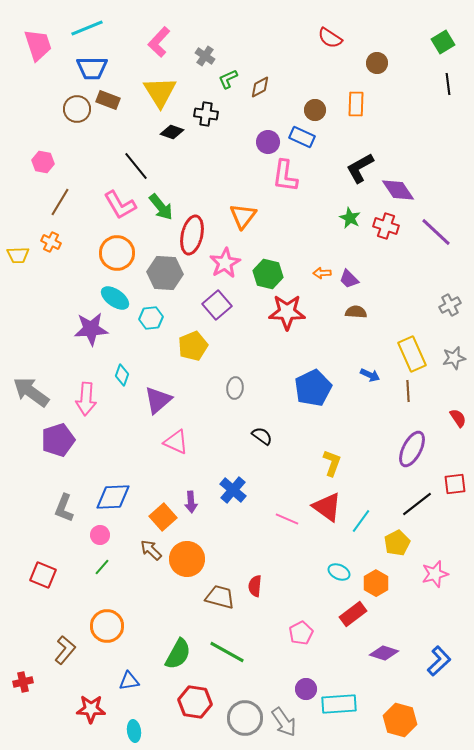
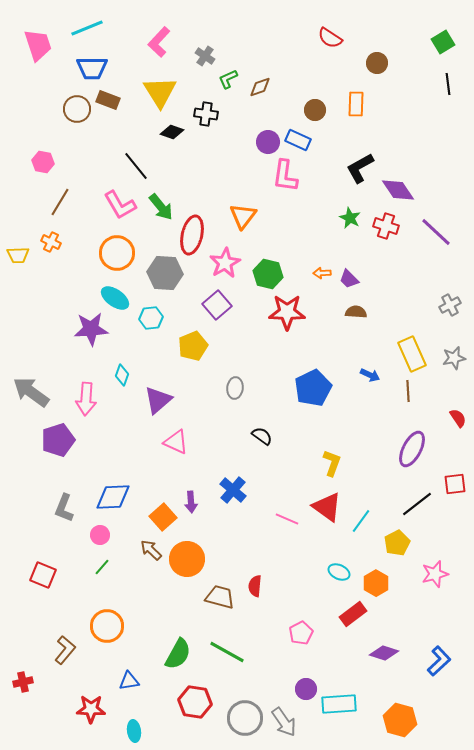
brown diamond at (260, 87): rotated 10 degrees clockwise
blue rectangle at (302, 137): moved 4 px left, 3 px down
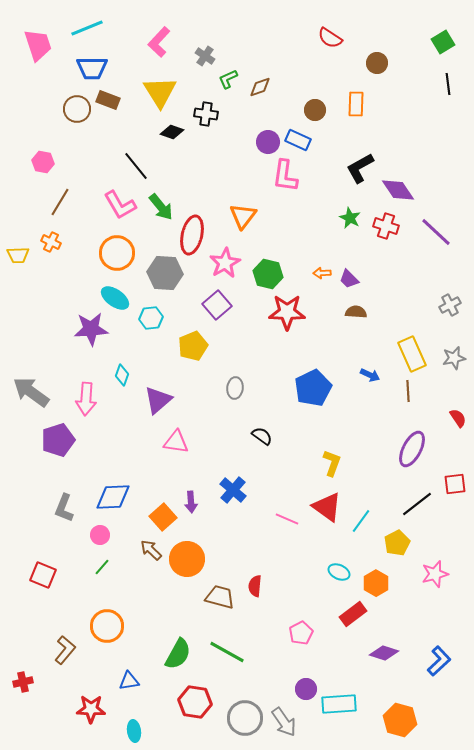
pink triangle at (176, 442): rotated 16 degrees counterclockwise
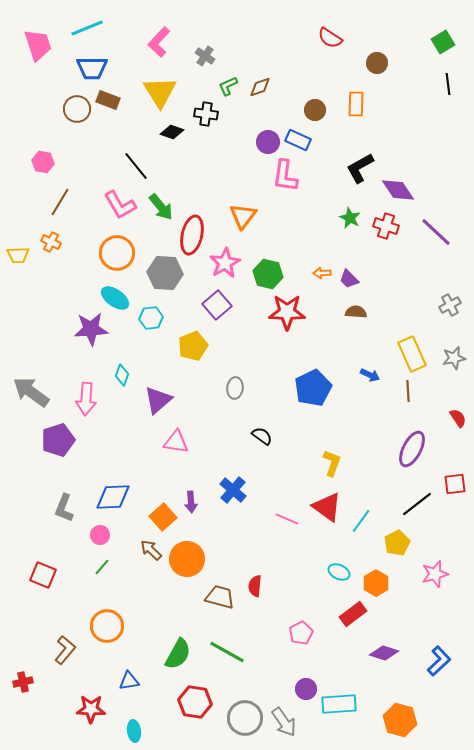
green L-shape at (228, 79): moved 7 px down
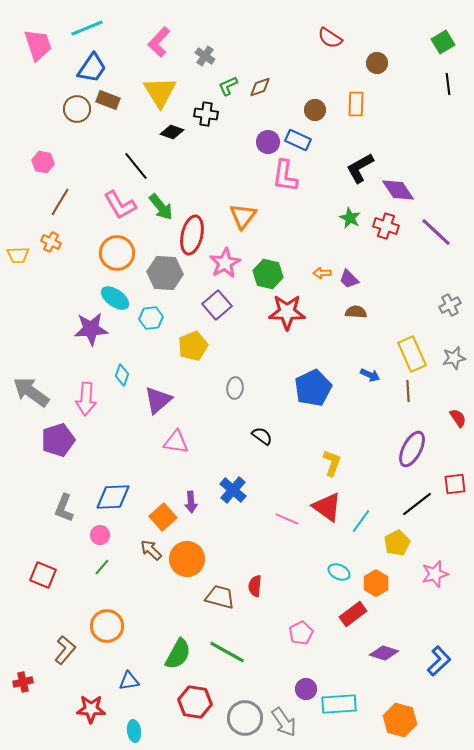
blue trapezoid at (92, 68): rotated 56 degrees counterclockwise
